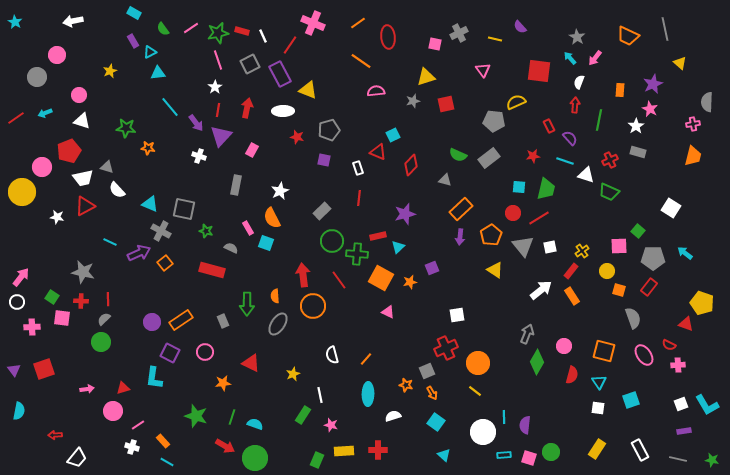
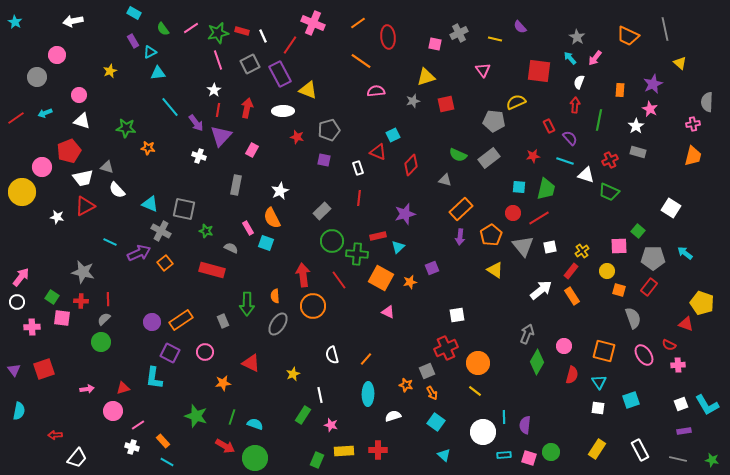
white star at (215, 87): moved 1 px left, 3 px down
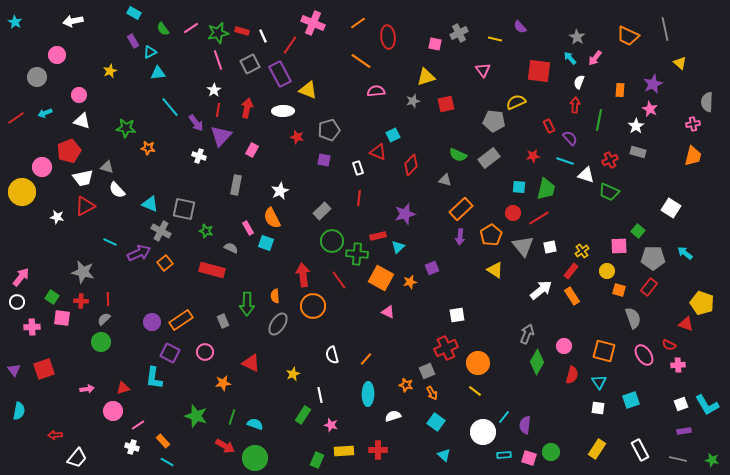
cyan line at (504, 417): rotated 40 degrees clockwise
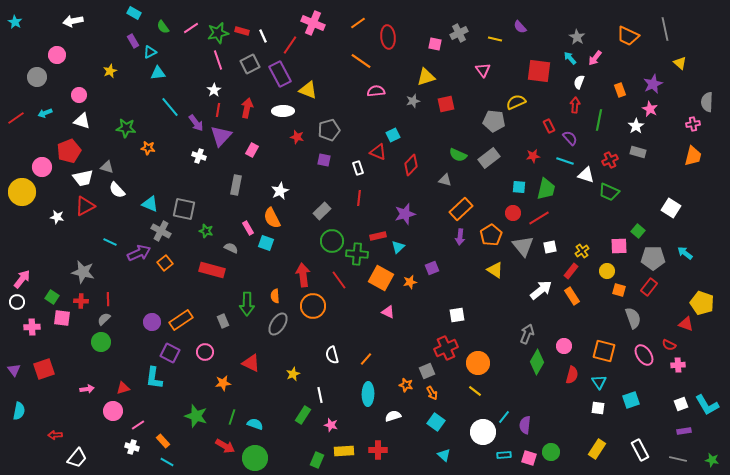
green semicircle at (163, 29): moved 2 px up
orange rectangle at (620, 90): rotated 24 degrees counterclockwise
pink arrow at (21, 277): moved 1 px right, 2 px down
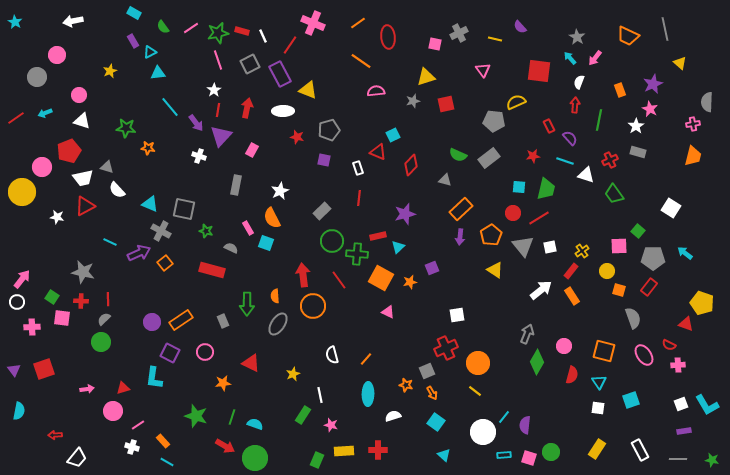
green trapezoid at (609, 192): moved 5 px right, 2 px down; rotated 30 degrees clockwise
gray line at (678, 459): rotated 12 degrees counterclockwise
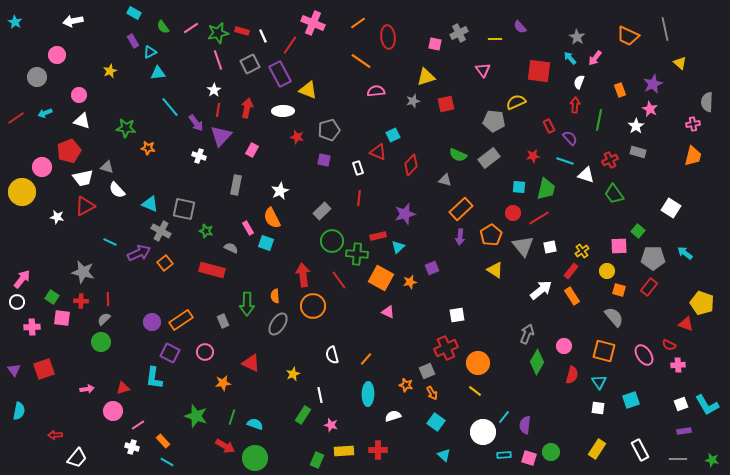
yellow line at (495, 39): rotated 16 degrees counterclockwise
gray semicircle at (633, 318): moved 19 px left, 1 px up; rotated 20 degrees counterclockwise
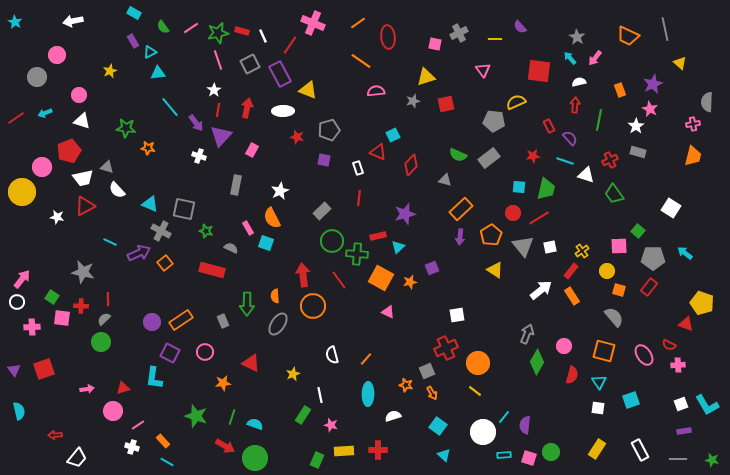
white semicircle at (579, 82): rotated 56 degrees clockwise
red cross at (81, 301): moved 5 px down
cyan semicircle at (19, 411): rotated 24 degrees counterclockwise
cyan square at (436, 422): moved 2 px right, 4 px down
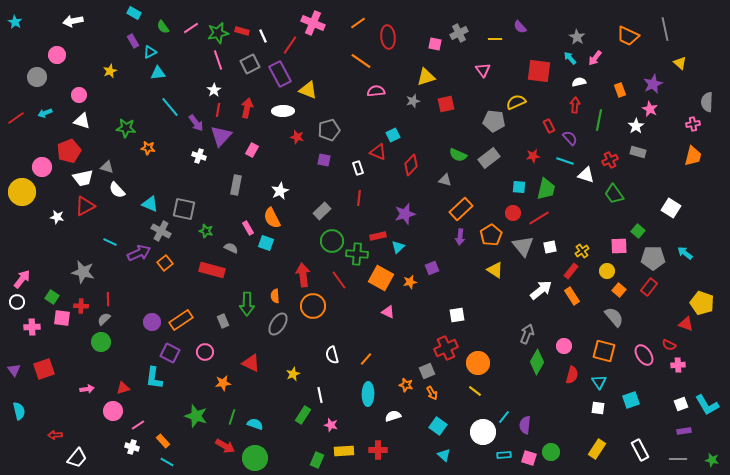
orange square at (619, 290): rotated 24 degrees clockwise
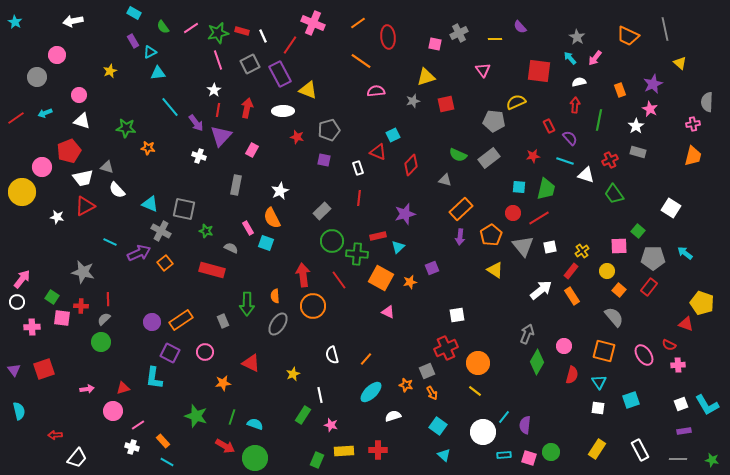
cyan ellipse at (368, 394): moved 3 px right, 2 px up; rotated 45 degrees clockwise
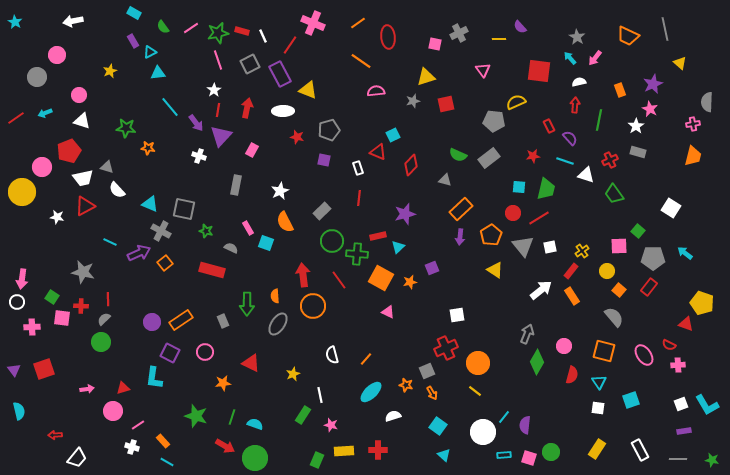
yellow line at (495, 39): moved 4 px right
orange semicircle at (272, 218): moved 13 px right, 4 px down
pink arrow at (22, 279): rotated 150 degrees clockwise
